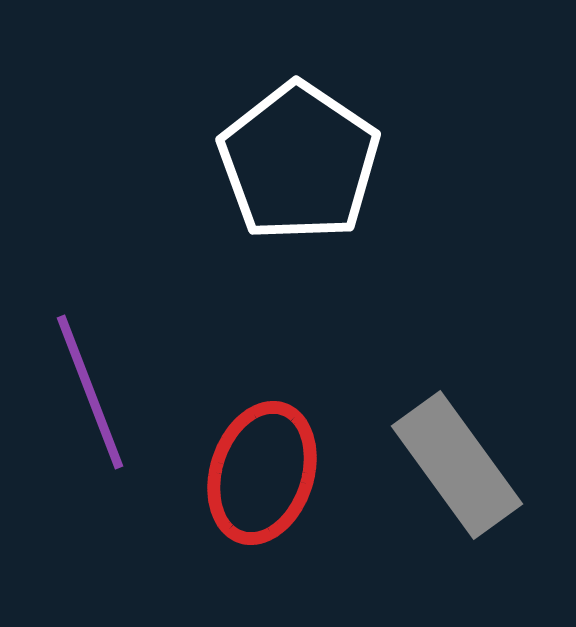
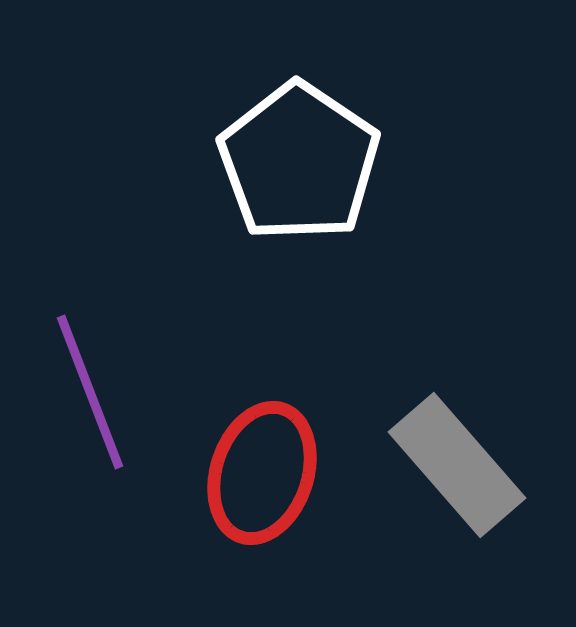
gray rectangle: rotated 5 degrees counterclockwise
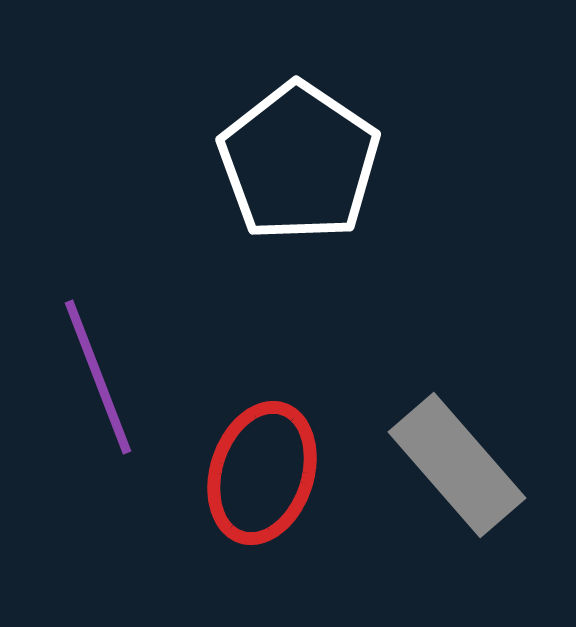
purple line: moved 8 px right, 15 px up
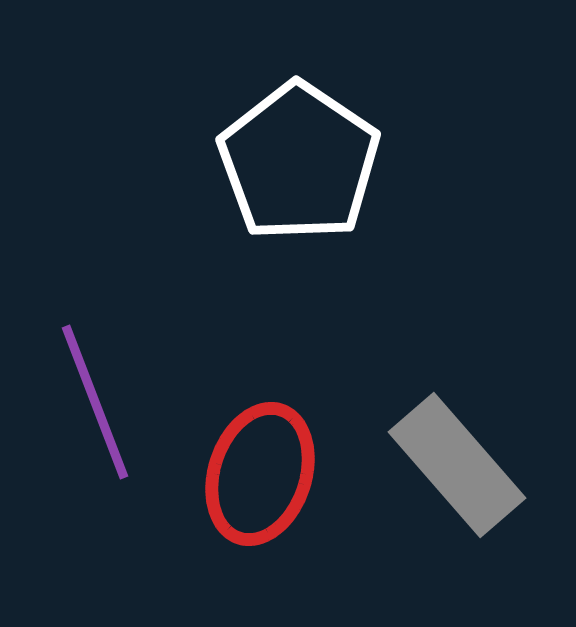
purple line: moved 3 px left, 25 px down
red ellipse: moved 2 px left, 1 px down
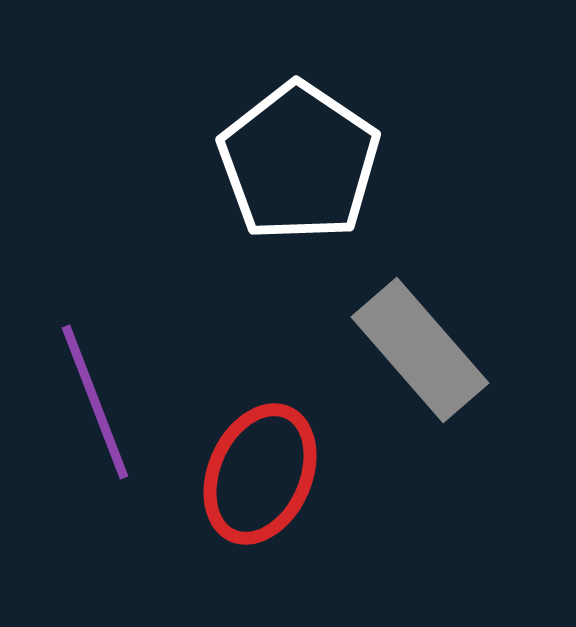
gray rectangle: moved 37 px left, 115 px up
red ellipse: rotated 6 degrees clockwise
